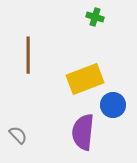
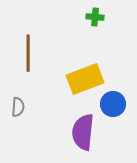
green cross: rotated 12 degrees counterclockwise
brown line: moved 2 px up
blue circle: moved 1 px up
gray semicircle: moved 28 px up; rotated 48 degrees clockwise
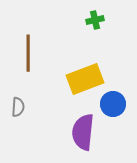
green cross: moved 3 px down; rotated 18 degrees counterclockwise
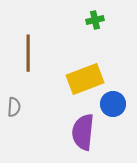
gray semicircle: moved 4 px left
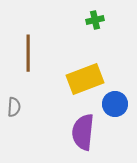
blue circle: moved 2 px right
